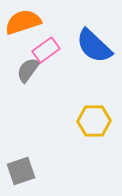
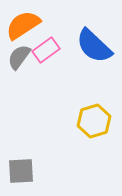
orange semicircle: moved 3 px down; rotated 15 degrees counterclockwise
gray semicircle: moved 9 px left, 13 px up
yellow hexagon: rotated 16 degrees counterclockwise
gray square: rotated 16 degrees clockwise
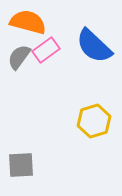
orange semicircle: moved 5 px right, 3 px up; rotated 48 degrees clockwise
gray square: moved 6 px up
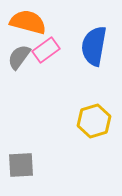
blue semicircle: rotated 57 degrees clockwise
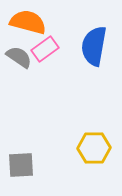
pink rectangle: moved 1 px left, 1 px up
gray semicircle: rotated 88 degrees clockwise
yellow hexagon: moved 27 px down; rotated 16 degrees clockwise
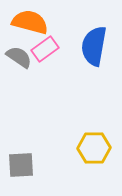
orange semicircle: moved 2 px right
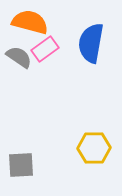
blue semicircle: moved 3 px left, 3 px up
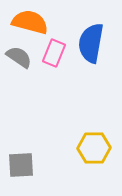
pink rectangle: moved 9 px right, 4 px down; rotated 32 degrees counterclockwise
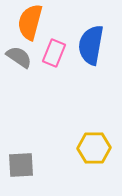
orange semicircle: rotated 90 degrees counterclockwise
blue semicircle: moved 2 px down
